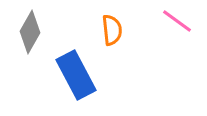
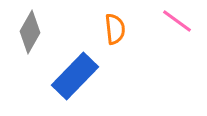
orange semicircle: moved 3 px right, 1 px up
blue rectangle: moved 1 px left, 1 px down; rotated 72 degrees clockwise
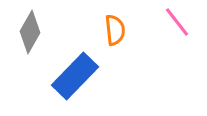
pink line: moved 1 px down; rotated 16 degrees clockwise
orange semicircle: moved 1 px down
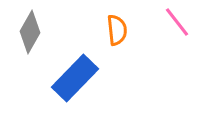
orange semicircle: moved 2 px right
blue rectangle: moved 2 px down
